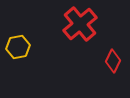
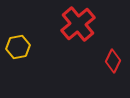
red cross: moved 2 px left
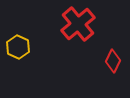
yellow hexagon: rotated 25 degrees counterclockwise
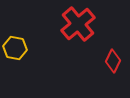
yellow hexagon: moved 3 px left, 1 px down; rotated 15 degrees counterclockwise
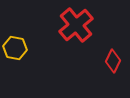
red cross: moved 2 px left, 1 px down
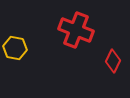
red cross: moved 5 px down; rotated 28 degrees counterclockwise
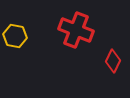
yellow hexagon: moved 12 px up
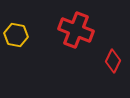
yellow hexagon: moved 1 px right, 1 px up
